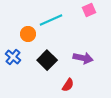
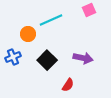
blue cross: rotated 28 degrees clockwise
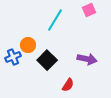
cyan line: moved 4 px right; rotated 35 degrees counterclockwise
orange circle: moved 11 px down
purple arrow: moved 4 px right, 1 px down
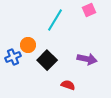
red semicircle: rotated 104 degrees counterclockwise
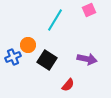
black square: rotated 12 degrees counterclockwise
red semicircle: rotated 112 degrees clockwise
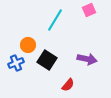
blue cross: moved 3 px right, 6 px down
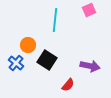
cyan line: rotated 25 degrees counterclockwise
purple arrow: moved 3 px right, 7 px down
blue cross: rotated 28 degrees counterclockwise
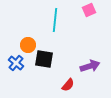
black square: moved 3 px left, 1 px up; rotated 24 degrees counterclockwise
purple arrow: rotated 30 degrees counterclockwise
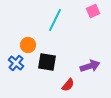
pink square: moved 4 px right, 1 px down
cyan line: rotated 20 degrees clockwise
black square: moved 3 px right, 3 px down
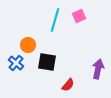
pink square: moved 14 px left, 5 px down
cyan line: rotated 10 degrees counterclockwise
purple arrow: moved 8 px right, 3 px down; rotated 60 degrees counterclockwise
